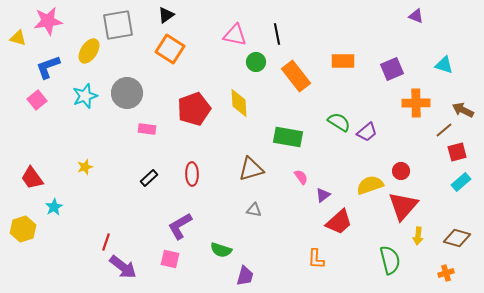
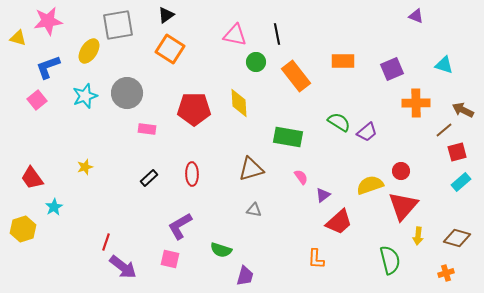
red pentagon at (194, 109): rotated 20 degrees clockwise
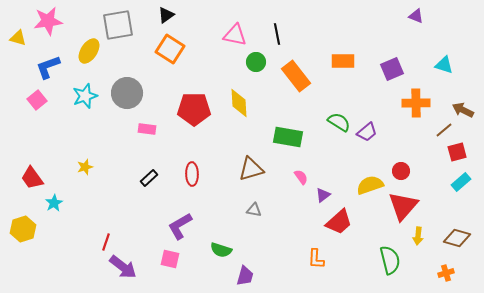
cyan star at (54, 207): moved 4 px up
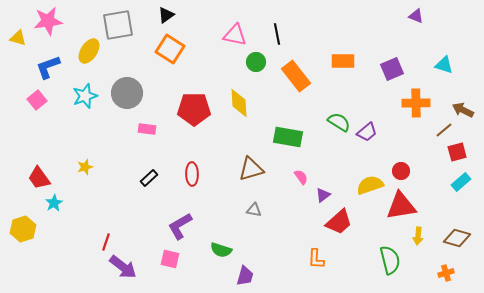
red trapezoid at (32, 178): moved 7 px right
red triangle at (403, 206): moved 2 px left; rotated 40 degrees clockwise
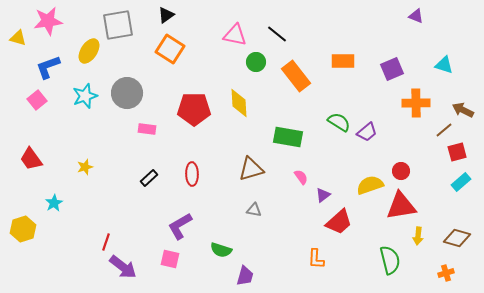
black line at (277, 34): rotated 40 degrees counterclockwise
red trapezoid at (39, 178): moved 8 px left, 19 px up
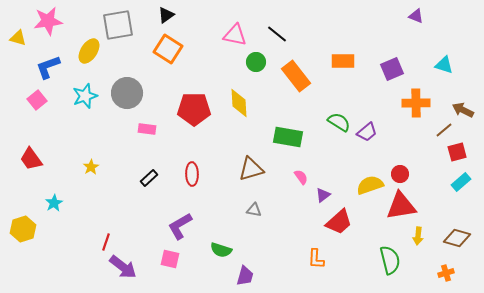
orange square at (170, 49): moved 2 px left
yellow star at (85, 167): moved 6 px right; rotated 14 degrees counterclockwise
red circle at (401, 171): moved 1 px left, 3 px down
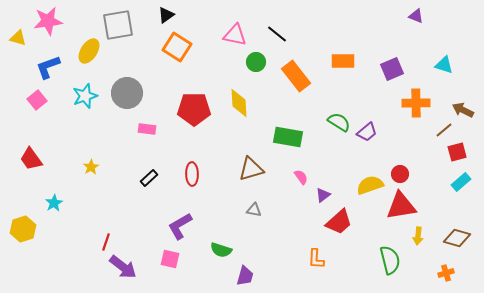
orange square at (168, 49): moved 9 px right, 2 px up
